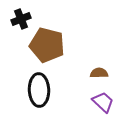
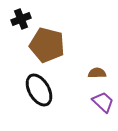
brown semicircle: moved 2 px left
black ellipse: rotated 28 degrees counterclockwise
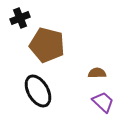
black cross: moved 1 px left, 1 px up
black ellipse: moved 1 px left, 1 px down
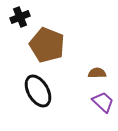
black cross: moved 1 px up
brown pentagon: rotated 8 degrees clockwise
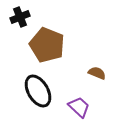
brown semicircle: rotated 24 degrees clockwise
purple trapezoid: moved 24 px left, 5 px down
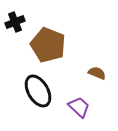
black cross: moved 5 px left, 5 px down
brown pentagon: moved 1 px right
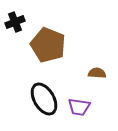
brown semicircle: rotated 18 degrees counterclockwise
black ellipse: moved 6 px right, 8 px down
purple trapezoid: rotated 145 degrees clockwise
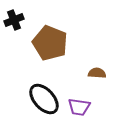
black cross: moved 1 px left, 2 px up
brown pentagon: moved 2 px right, 2 px up
black ellipse: rotated 12 degrees counterclockwise
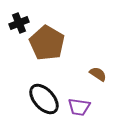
black cross: moved 5 px right, 3 px down
brown pentagon: moved 3 px left; rotated 8 degrees clockwise
brown semicircle: moved 1 px right, 1 px down; rotated 30 degrees clockwise
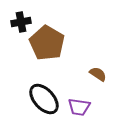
black cross: moved 2 px right, 1 px up; rotated 12 degrees clockwise
